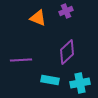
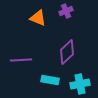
cyan cross: moved 1 px down
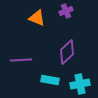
orange triangle: moved 1 px left
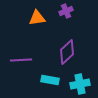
orange triangle: rotated 30 degrees counterclockwise
